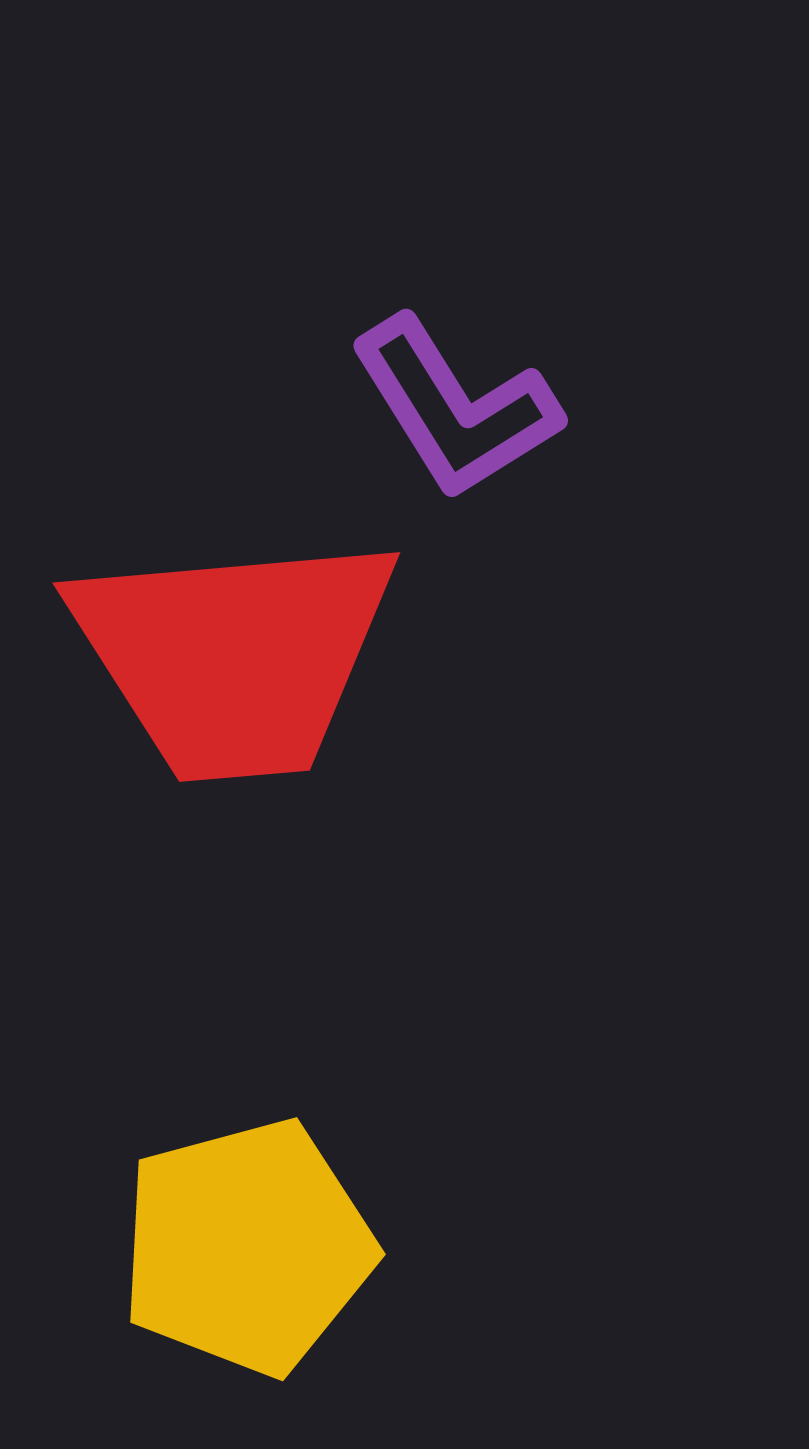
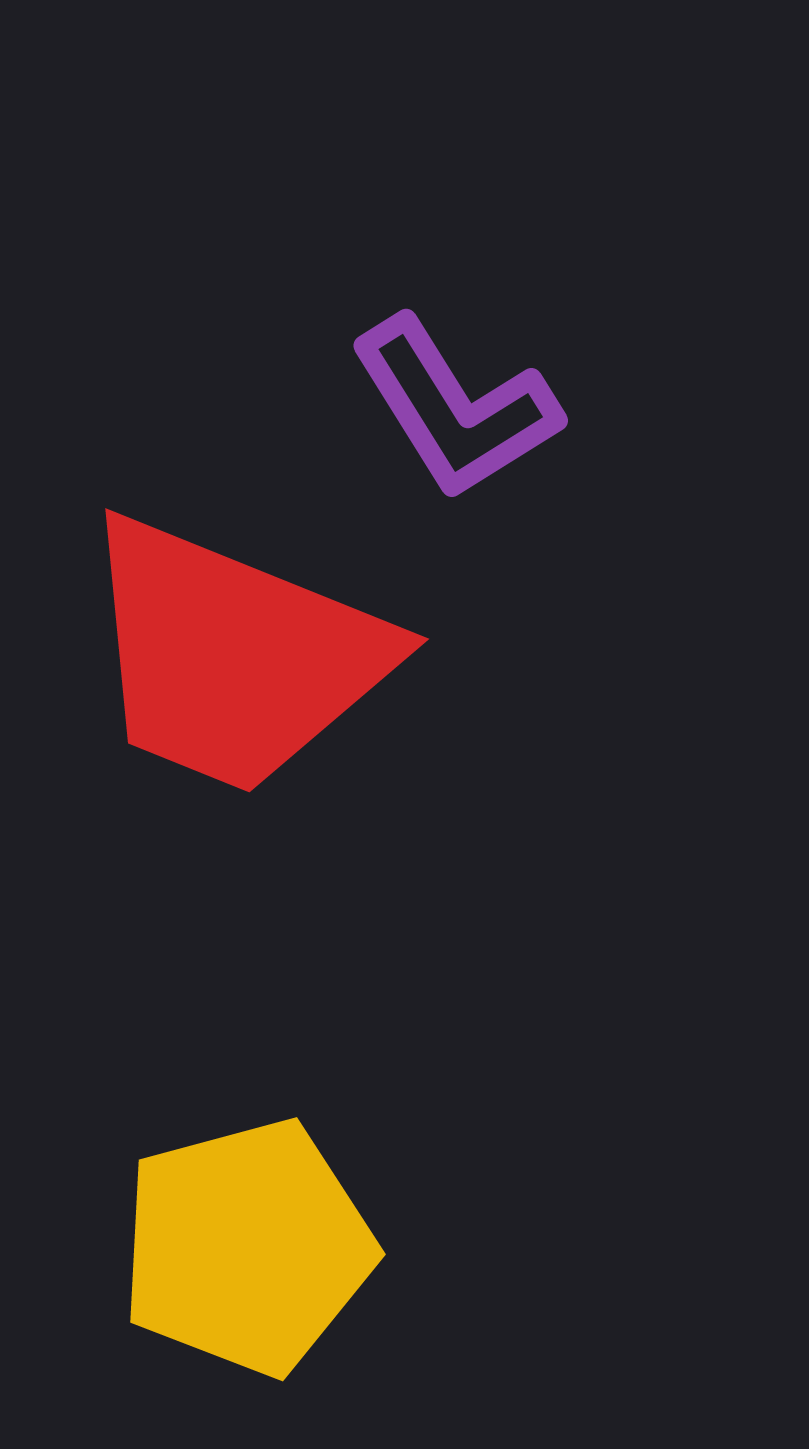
red trapezoid: rotated 27 degrees clockwise
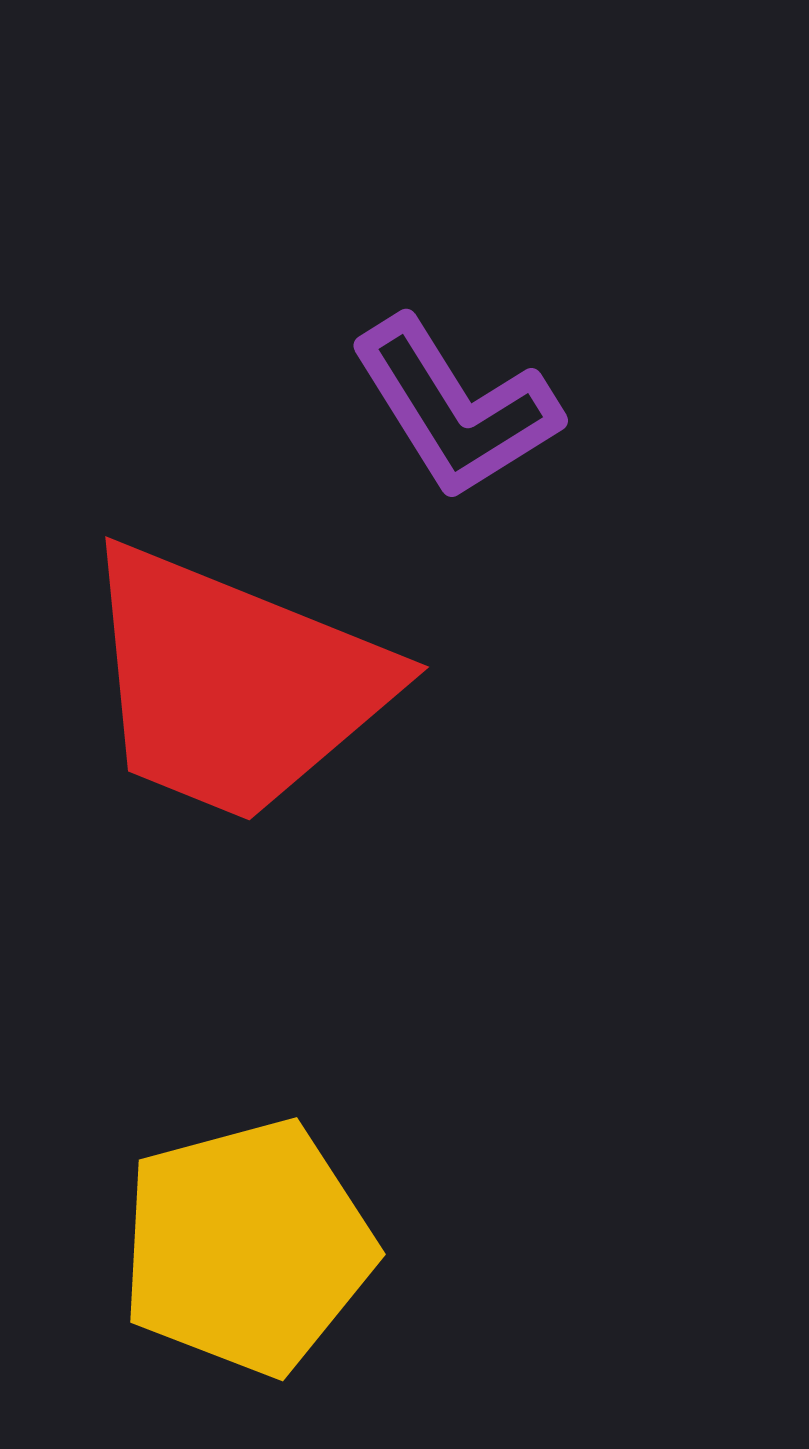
red trapezoid: moved 28 px down
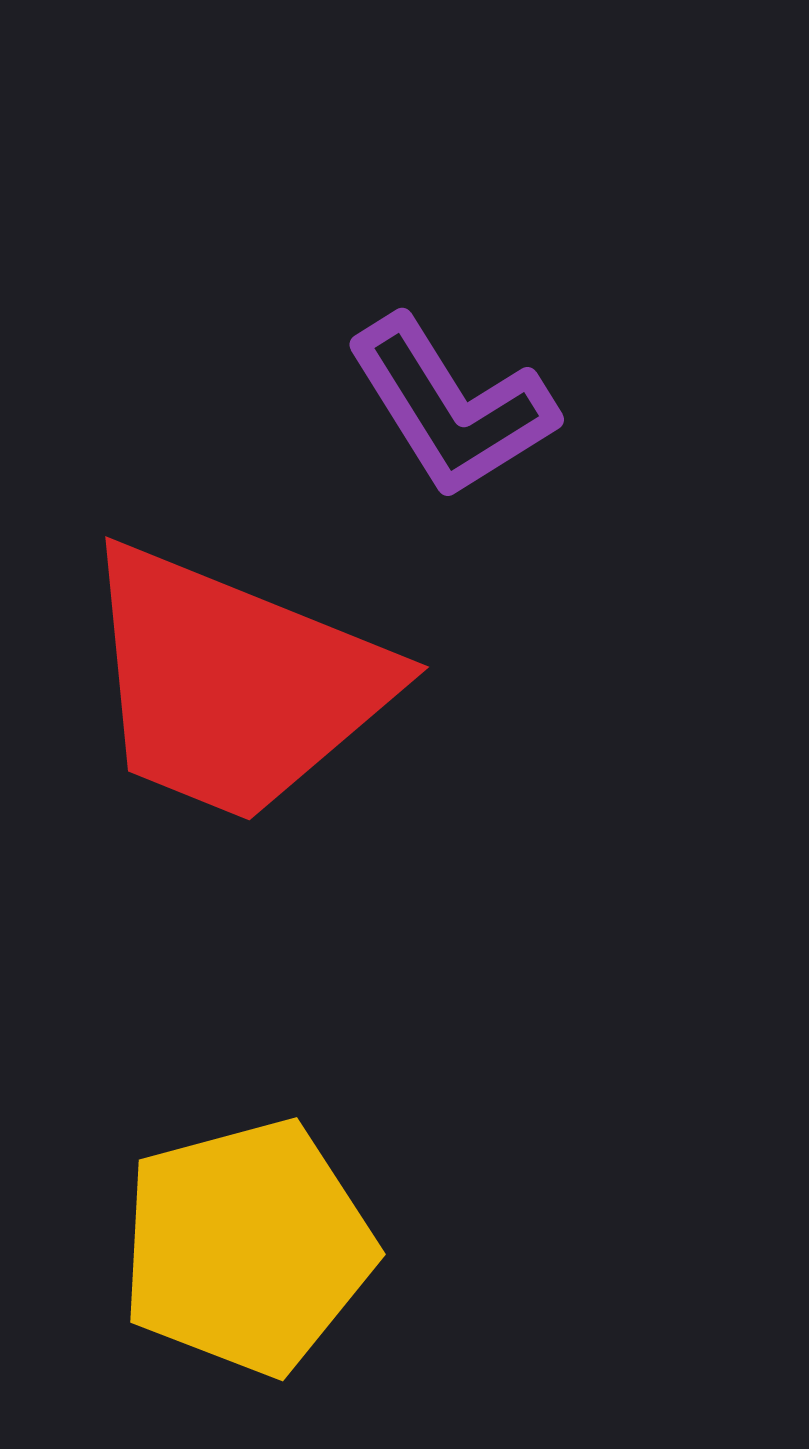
purple L-shape: moved 4 px left, 1 px up
